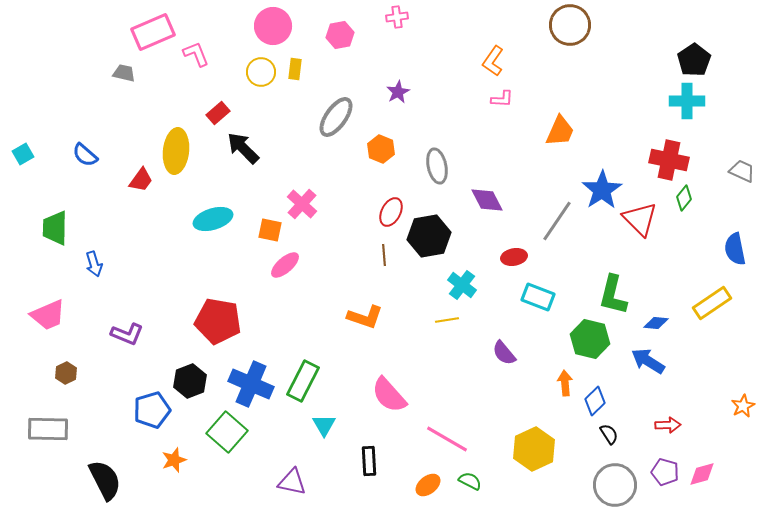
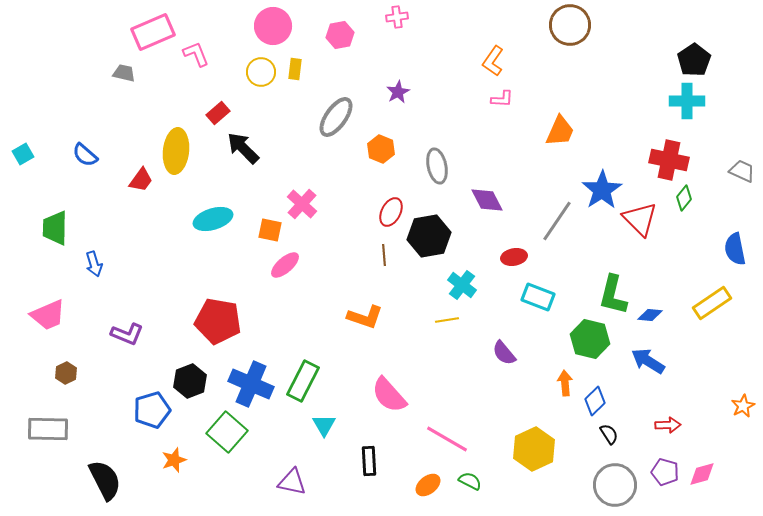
blue diamond at (656, 323): moved 6 px left, 8 px up
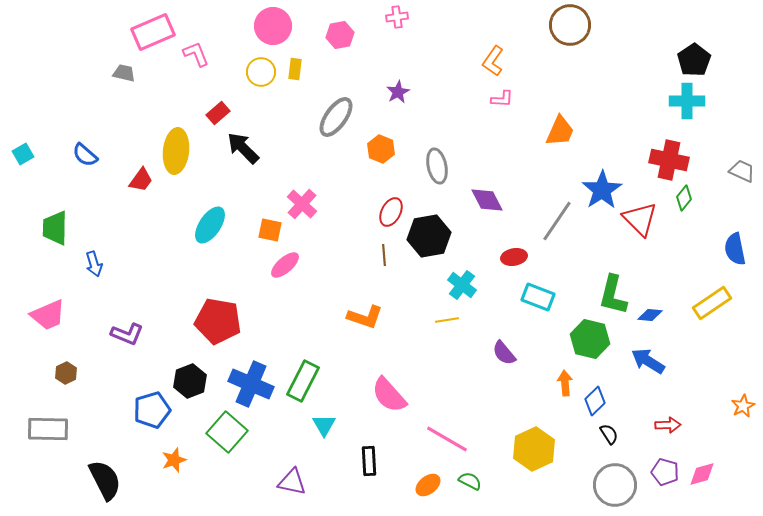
cyan ellipse at (213, 219): moved 3 px left, 6 px down; rotated 39 degrees counterclockwise
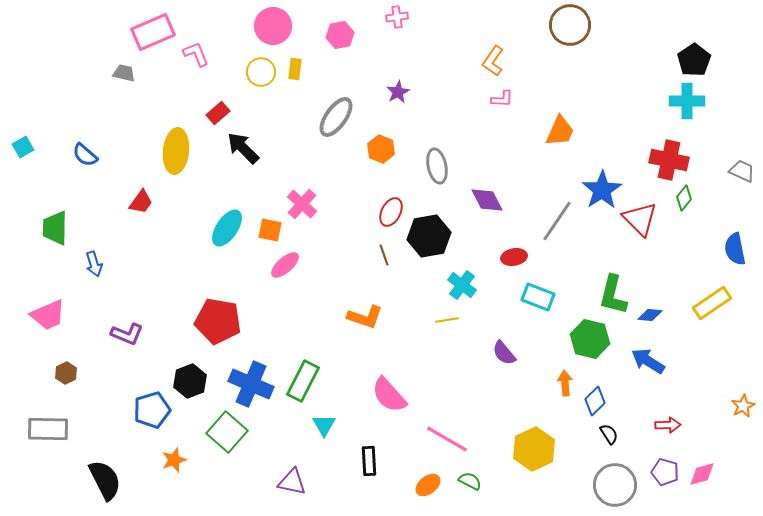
cyan square at (23, 154): moved 7 px up
red trapezoid at (141, 180): moved 22 px down
cyan ellipse at (210, 225): moved 17 px right, 3 px down
brown line at (384, 255): rotated 15 degrees counterclockwise
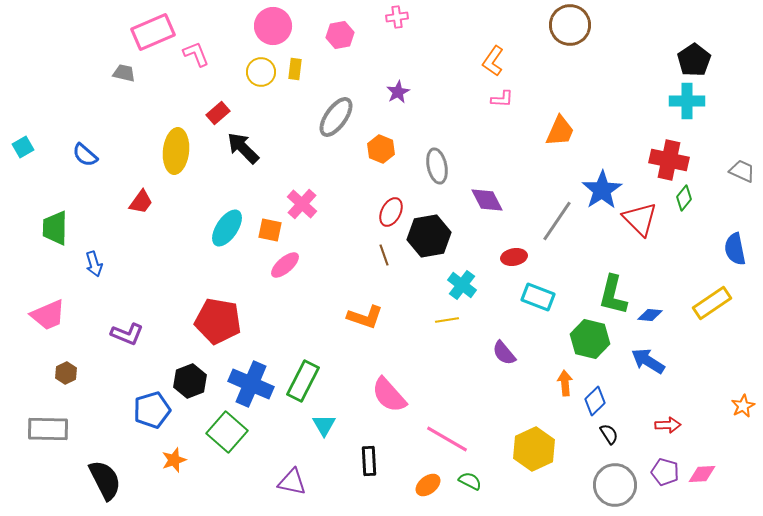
pink diamond at (702, 474): rotated 12 degrees clockwise
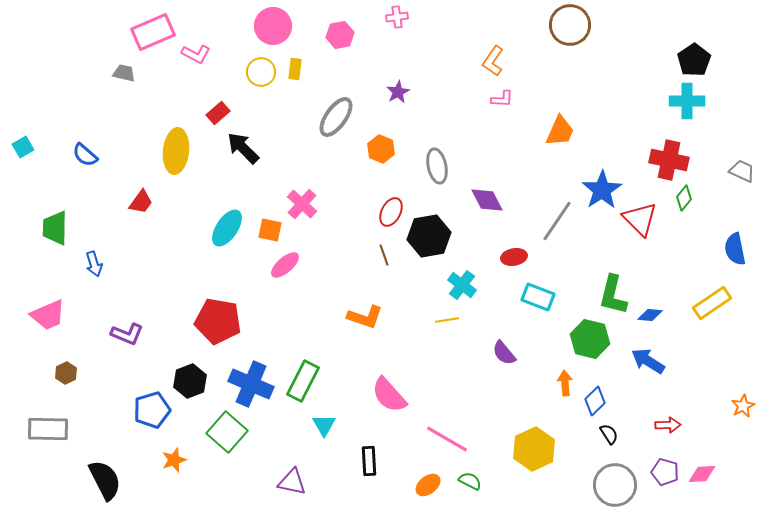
pink L-shape at (196, 54): rotated 140 degrees clockwise
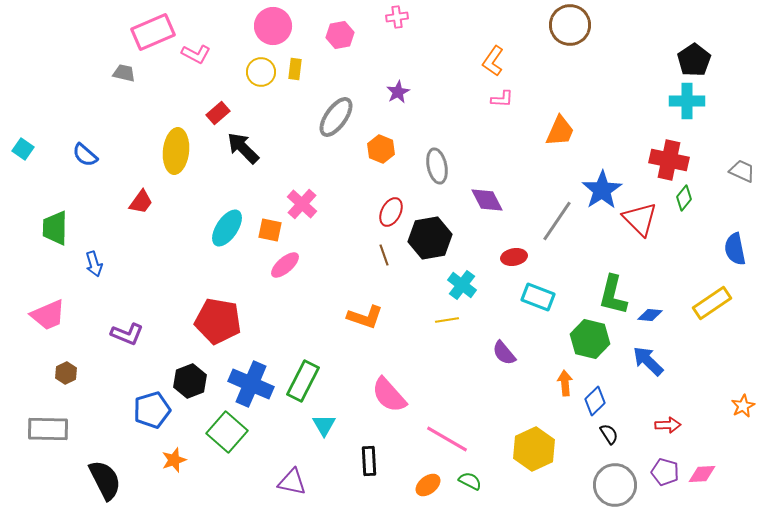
cyan square at (23, 147): moved 2 px down; rotated 25 degrees counterclockwise
black hexagon at (429, 236): moved 1 px right, 2 px down
blue arrow at (648, 361): rotated 12 degrees clockwise
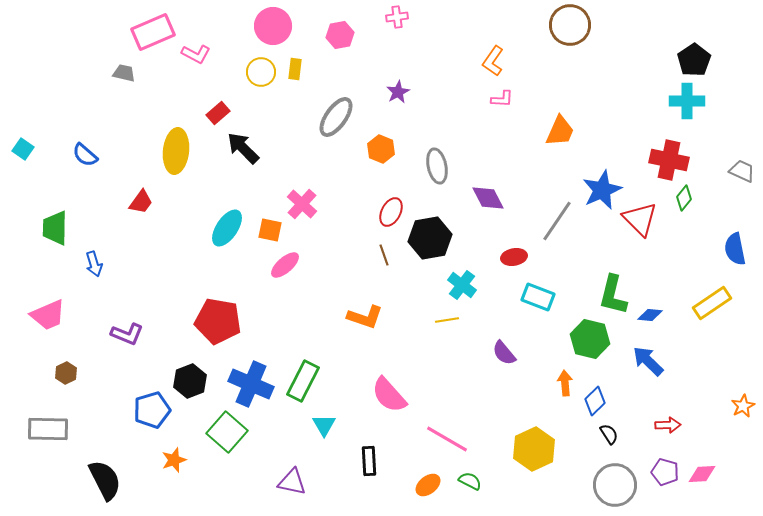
blue star at (602, 190): rotated 9 degrees clockwise
purple diamond at (487, 200): moved 1 px right, 2 px up
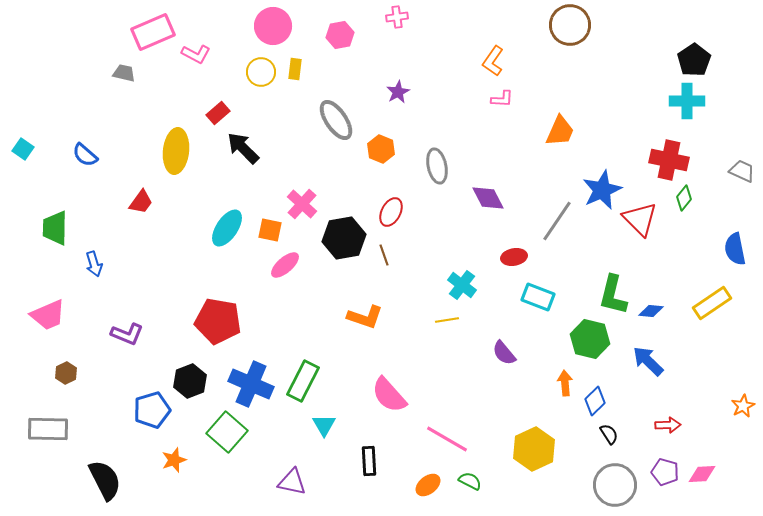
gray ellipse at (336, 117): moved 3 px down; rotated 69 degrees counterclockwise
black hexagon at (430, 238): moved 86 px left
blue diamond at (650, 315): moved 1 px right, 4 px up
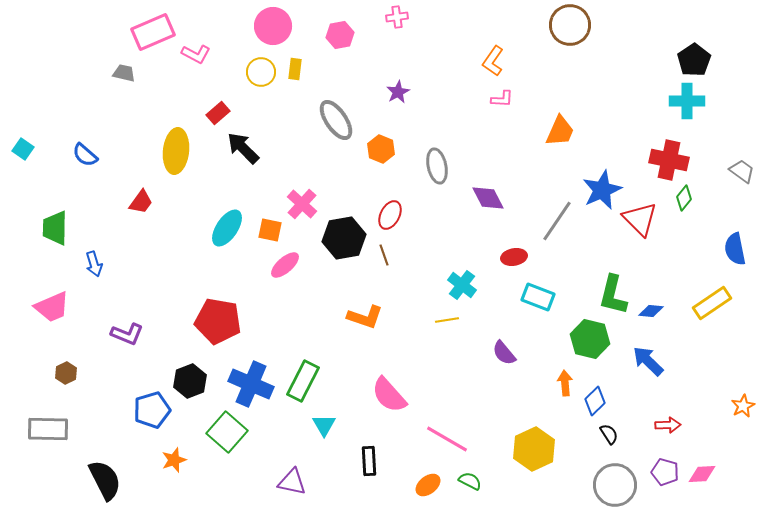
gray trapezoid at (742, 171): rotated 12 degrees clockwise
red ellipse at (391, 212): moved 1 px left, 3 px down
pink trapezoid at (48, 315): moved 4 px right, 8 px up
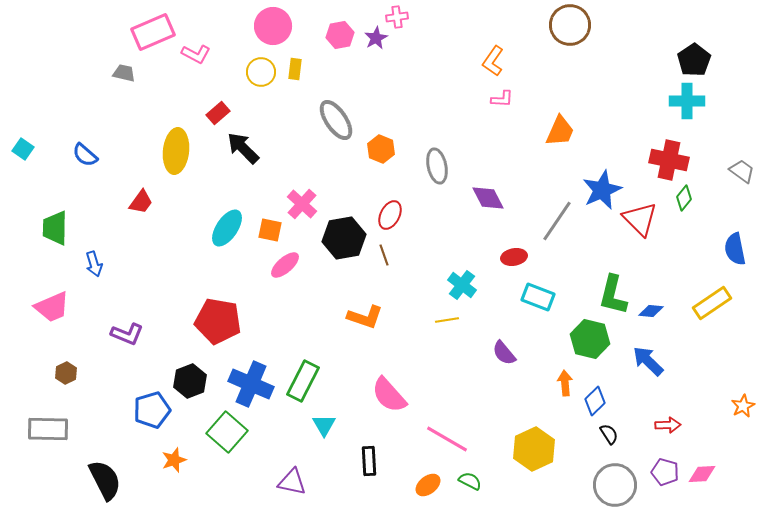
purple star at (398, 92): moved 22 px left, 54 px up
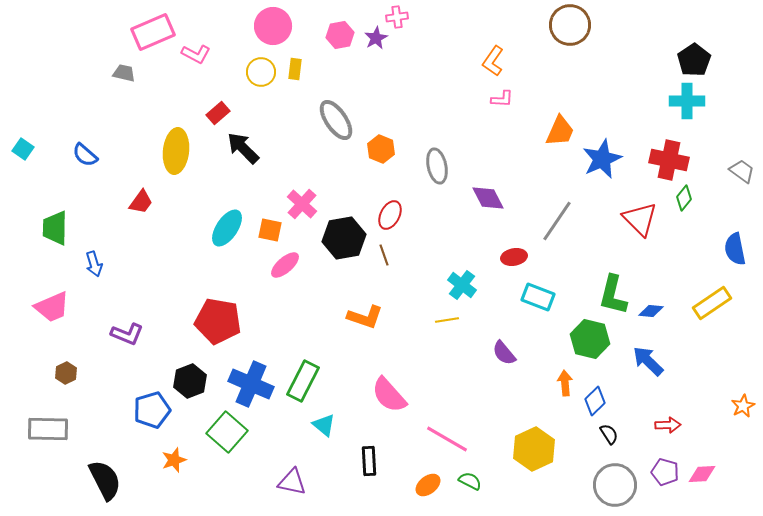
blue star at (602, 190): moved 31 px up
cyan triangle at (324, 425): rotated 20 degrees counterclockwise
